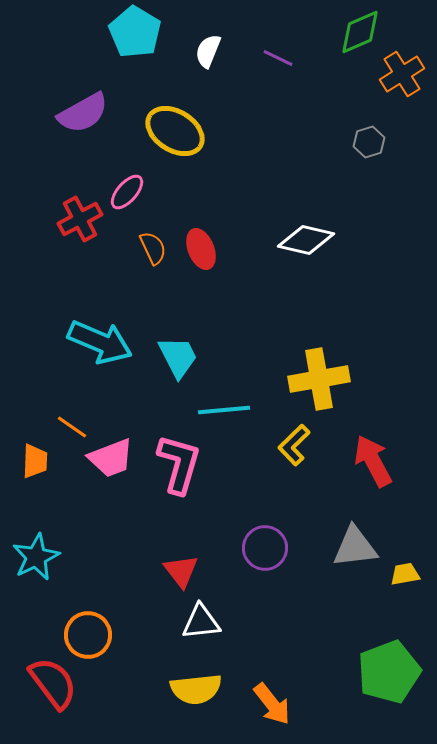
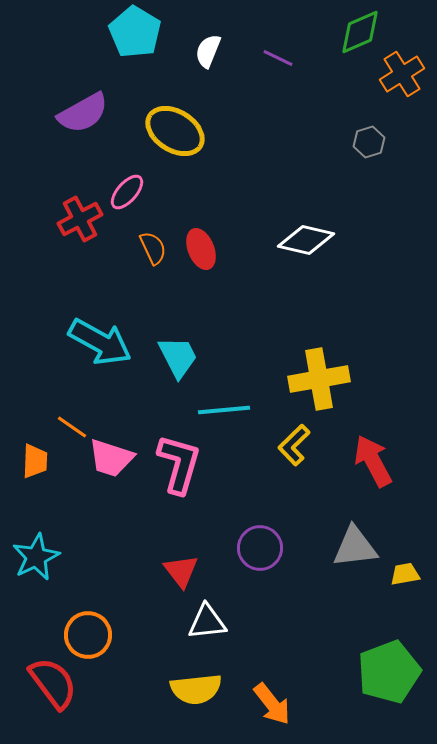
cyan arrow: rotated 6 degrees clockwise
pink trapezoid: rotated 39 degrees clockwise
purple circle: moved 5 px left
white triangle: moved 6 px right
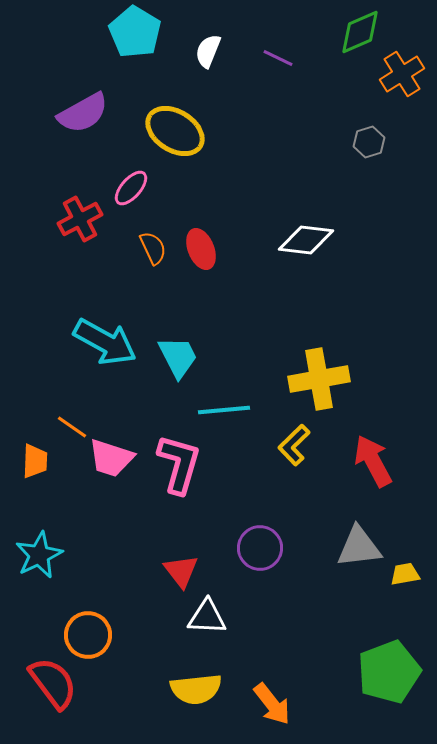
pink ellipse: moved 4 px right, 4 px up
white diamond: rotated 6 degrees counterclockwise
cyan arrow: moved 5 px right
gray triangle: moved 4 px right
cyan star: moved 3 px right, 2 px up
white triangle: moved 5 px up; rotated 9 degrees clockwise
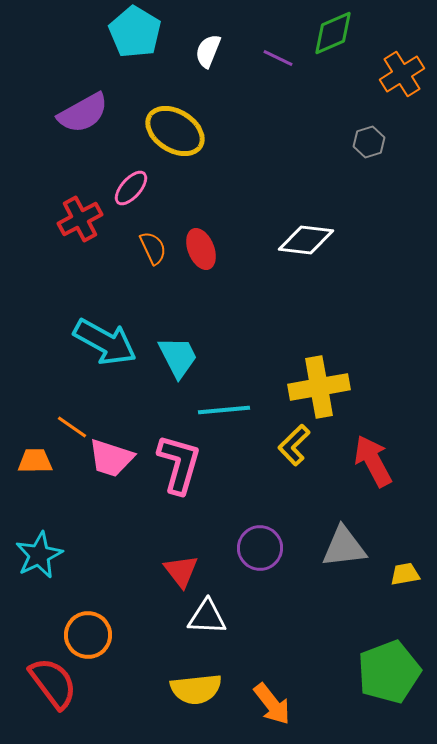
green diamond: moved 27 px left, 1 px down
yellow cross: moved 8 px down
orange trapezoid: rotated 93 degrees counterclockwise
gray triangle: moved 15 px left
